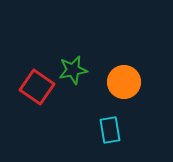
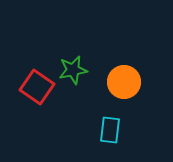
cyan rectangle: rotated 16 degrees clockwise
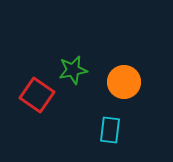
red square: moved 8 px down
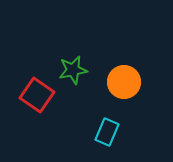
cyan rectangle: moved 3 px left, 2 px down; rotated 16 degrees clockwise
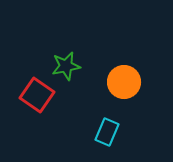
green star: moved 7 px left, 4 px up
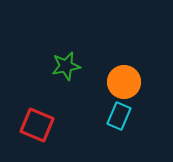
red square: moved 30 px down; rotated 12 degrees counterclockwise
cyan rectangle: moved 12 px right, 16 px up
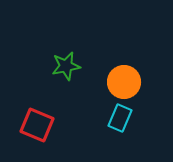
cyan rectangle: moved 1 px right, 2 px down
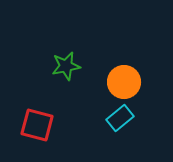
cyan rectangle: rotated 28 degrees clockwise
red square: rotated 8 degrees counterclockwise
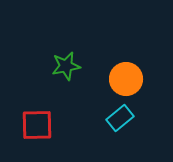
orange circle: moved 2 px right, 3 px up
red square: rotated 16 degrees counterclockwise
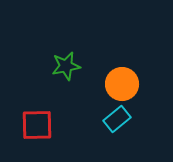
orange circle: moved 4 px left, 5 px down
cyan rectangle: moved 3 px left, 1 px down
